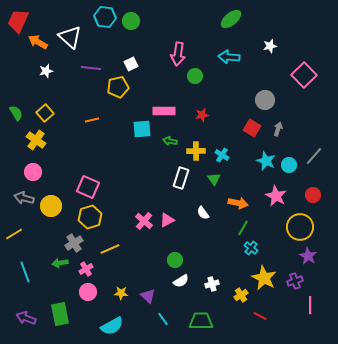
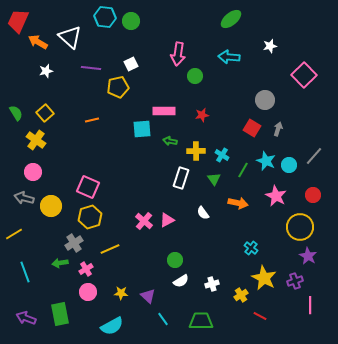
green line at (243, 228): moved 58 px up
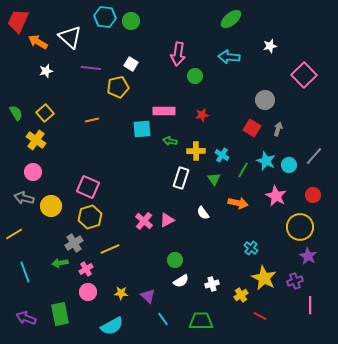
white square at (131, 64): rotated 32 degrees counterclockwise
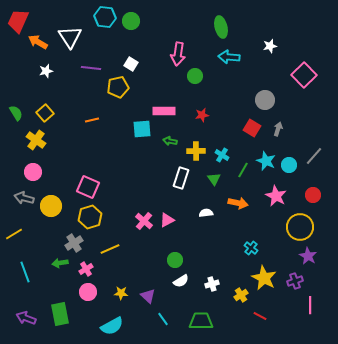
green ellipse at (231, 19): moved 10 px left, 8 px down; rotated 65 degrees counterclockwise
white triangle at (70, 37): rotated 15 degrees clockwise
white semicircle at (203, 213): moved 3 px right; rotated 120 degrees clockwise
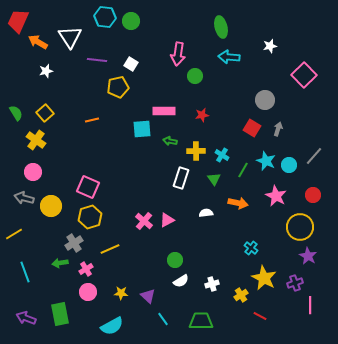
purple line at (91, 68): moved 6 px right, 8 px up
purple cross at (295, 281): moved 2 px down
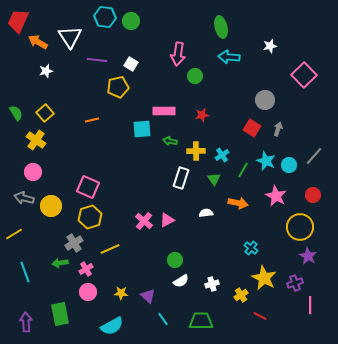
cyan cross at (222, 155): rotated 24 degrees clockwise
purple arrow at (26, 318): moved 4 px down; rotated 66 degrees clockwise
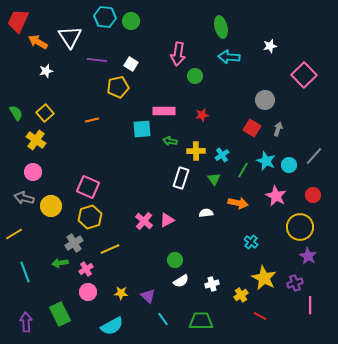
cyan cross at (251, 248): moved 6 px up
green rectangle at (60, 314): rotated 15 degrees counterclockwise
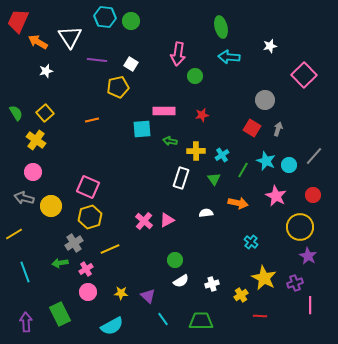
red line at (260, 316): rotated 24 degrees counterclockwise
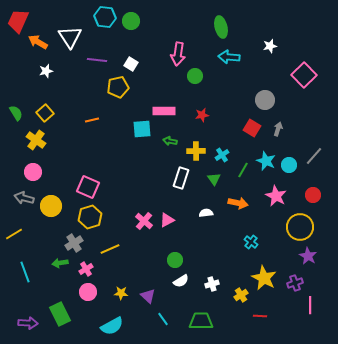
purple arrow at (26, 322): moved 2 px right, 1 px down; rotated 96 degrees clockwise
